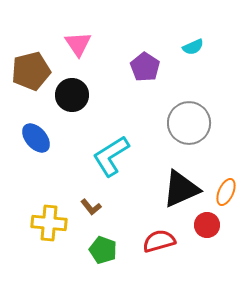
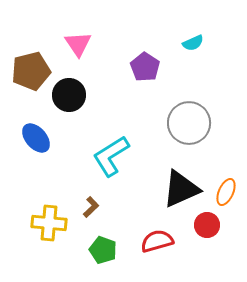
cyan semicircle: moved 4 px up
black circle: moved 3 px left
brown L-shape: rotated 95 degrees counterclockwise
red semicircle: moved 2 px left
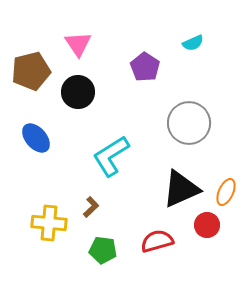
black circle: moved 9 px right, 3 px up
green pentagon: rotated 12 degrees counterclockwise
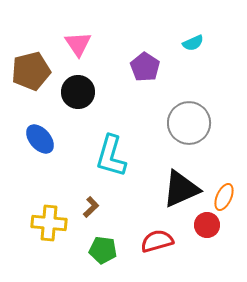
blue ellipse: moved 4 px right, 1 px down
cyan L-shape: rotated 42 degrees counterclockwise
orange ellipse: moved 2 px left, 5 px down
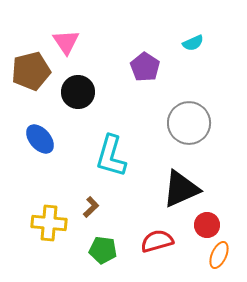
pink triangle: moved 12 px left, 2 px up
orange ellipse: moved 5 px left, 58 px down
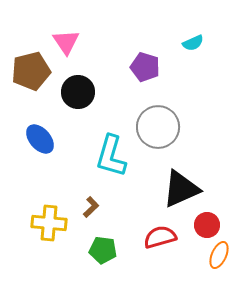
purple pentagon: rotated 16 degrees counterclockwise
gray circle: moved 31 px left, 4 px down
red semicircle: moved 3 px right, 4 px up
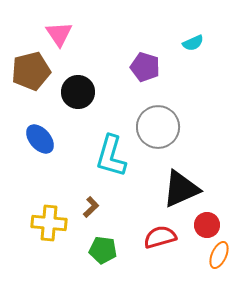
pink triangle: moved 7 px left, 8 px up
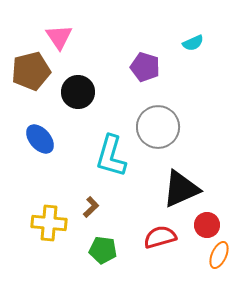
pink triangle: moved 3 px down
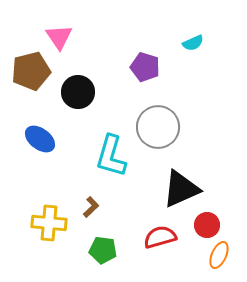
blue ellipse: rotated 12 degrees counterclockwise
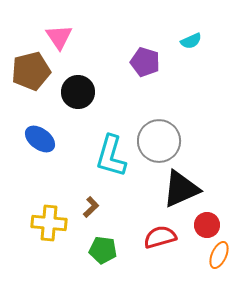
cyan semicircle: moved 2 px left, 2 px up
purple pentagon: moved 5 px up
gray circle: moved 1 px right, 14 px down
